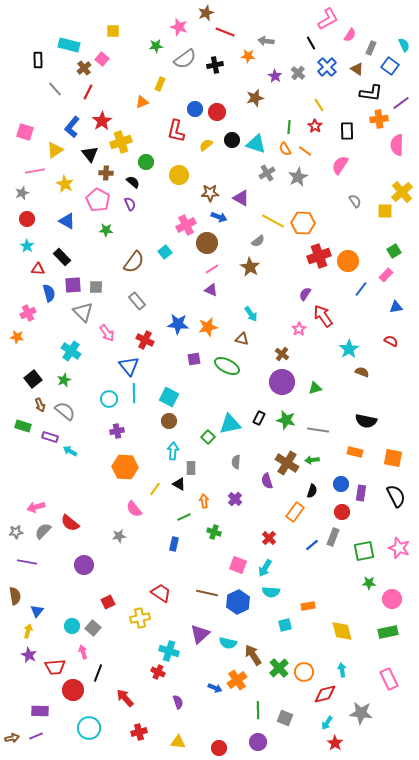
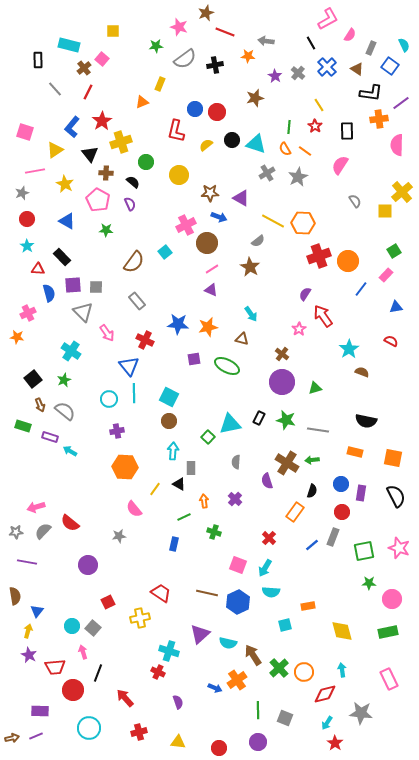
purple circle at (84, 565): moved 4 px right
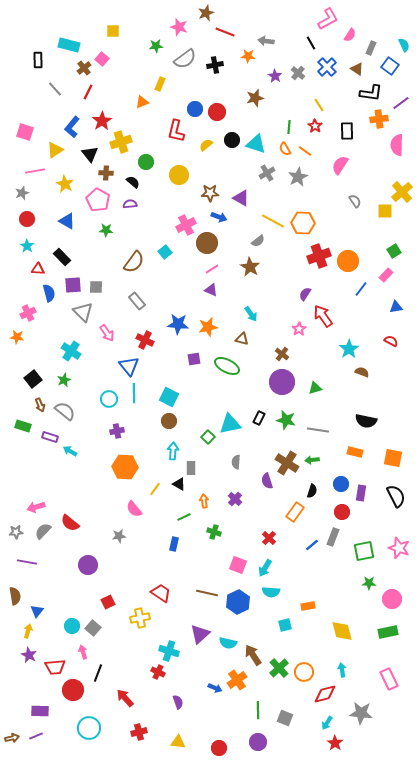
purple semicircle at (130, 204): rotated 72 degrees counterclockwise
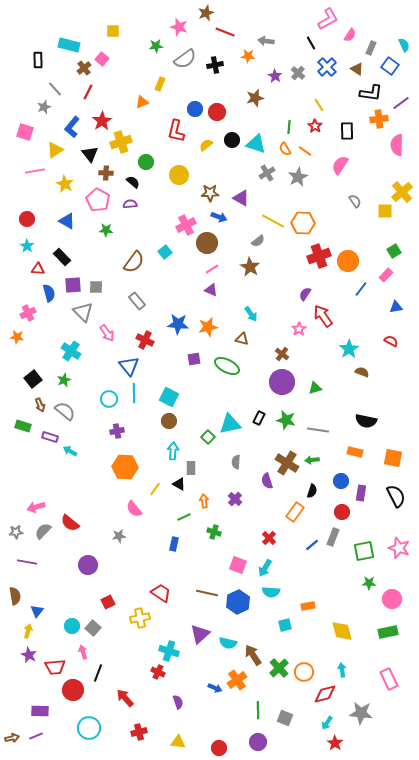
gray star at (22, 193): moved 22 px right, 86 px up
blue circle at (341, 484): moved 3 px up
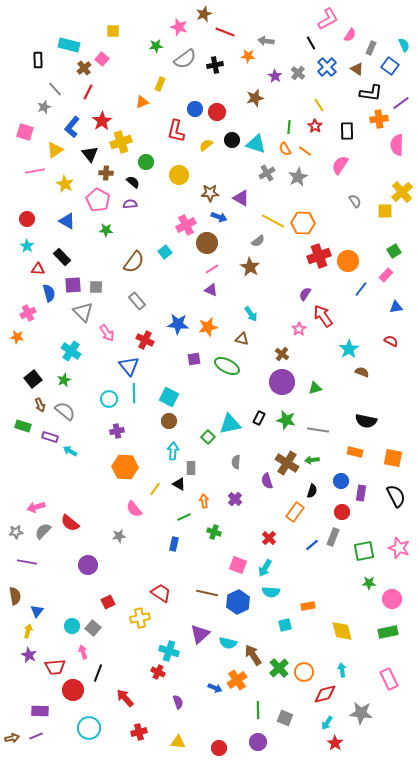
brown star at (206, 13): moved 2 px left, 1 px down
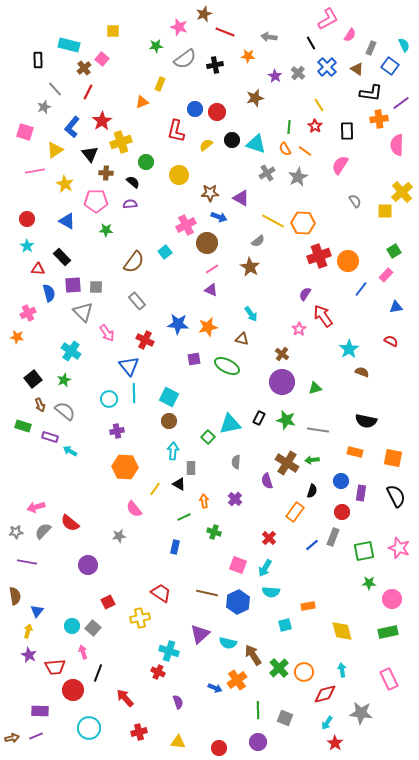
gray arrow at (266, 41): moved 3 px right, 4 px up
pink pentagon at (98, 200): moved 2 px left, 1 px down; rotated 30 degrees counterclockwise
blue rectangle at (174, 544): moved 1 px right, 3 px down
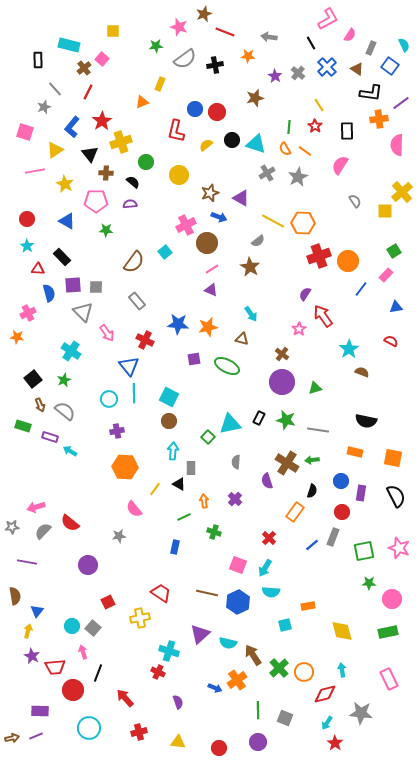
brown star at (210, 193): rotated 18 degrees counterclockwise
gray star at (16, 532): moved 4 px left, 5 px up
purple star at (29, 655): moved 3 px right, 1 px down
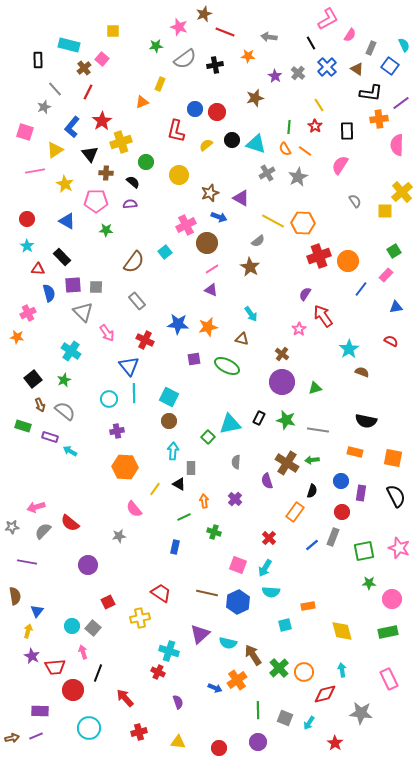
cyan arrow at (327, 723): moved 18 px left
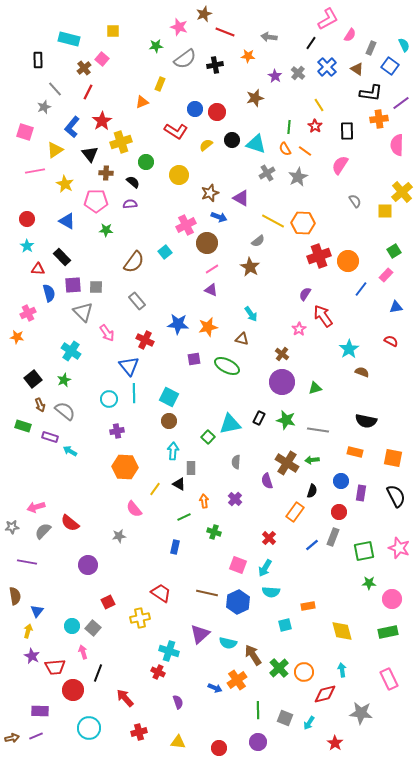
black line at (311, 43): rotated 64 degrees clockwise
cyan rectangle at (69, 45): moved 6 px up
red L-shape at (176, 131): rotated 70 degrees counterclockwise
red circle at (342, 512): moved 3 px left
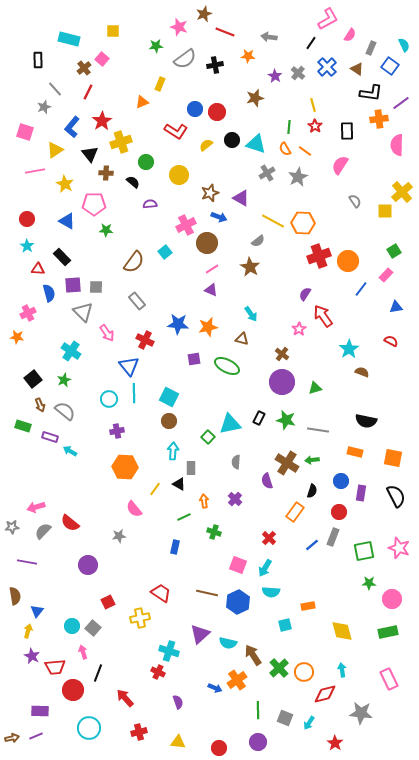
yellow line at (319, 105): moved 6 px left; rotated 16 degrees clockwise
pink pentagon at (96, 201): moved 2 px left, 3 px down
purple semicircle at (130, 204): moved 20 px right
